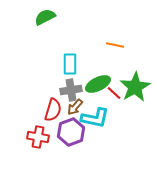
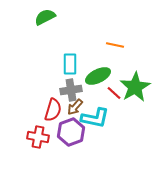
green ellipse: moved 8 px up
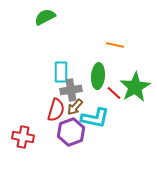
cyan rectangle: moved 9 px left, 8 px down
green ellipse: rotated 60 degrees counterclockwise
red semicircle: moved 3 px right
red cross: moved 15 px left
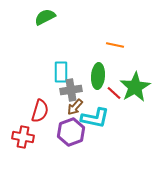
red semicircle: moved 16 px left, 1 px down
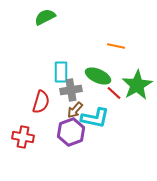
orange line: moved 1 px right, 1 px down
green ellipse: rotated 70 degrees counterclockwise
green star: moved 2 px right, 2 px up
brown arrow: moved 3 px down
red semicircle: moved 1 px right, 9 px up
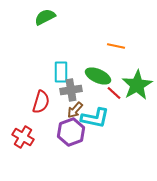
red cross: rotated 20 degrees clockwise
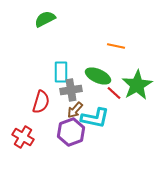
green semicircle: moved 2 px down
